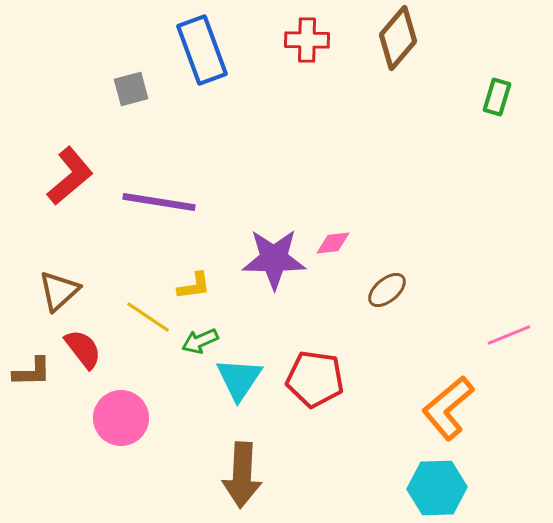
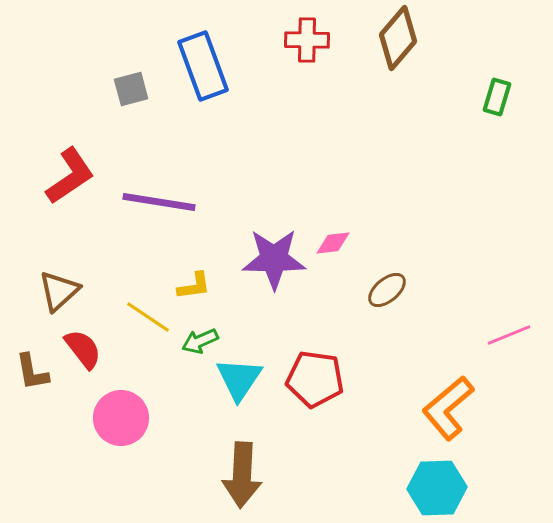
blue rectangle: moved 1 px right, 16 px down
red L-shape: rotated 6 degrees clockwise
brown L-shape: rotated 81 degrees clockwise
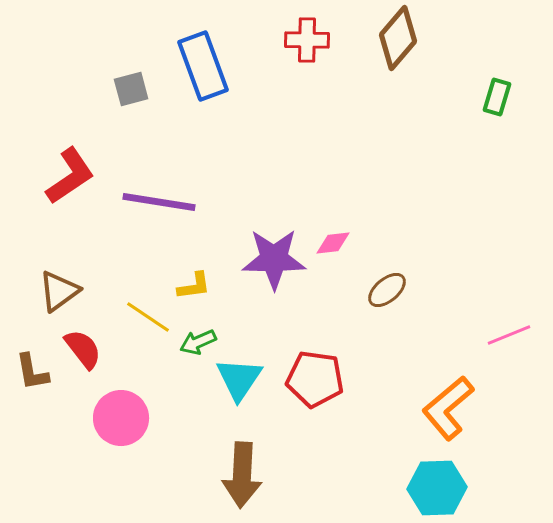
brown triangle: rotated 6 degrees clockwise
green arrow: moved 2 px left, 1 px down
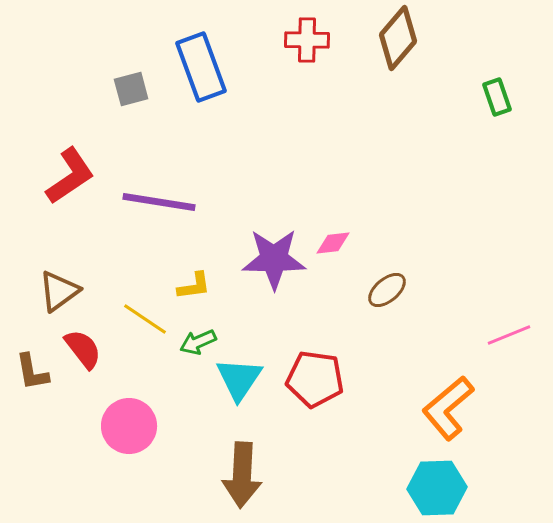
blue rectangle: moved 2 px left, 1 px down
green rectangle: rotated 36 degrees counterclockwise
yellow line: moved 3 px left, 2 px down
pink circle: moved 8 px right, 8 px down
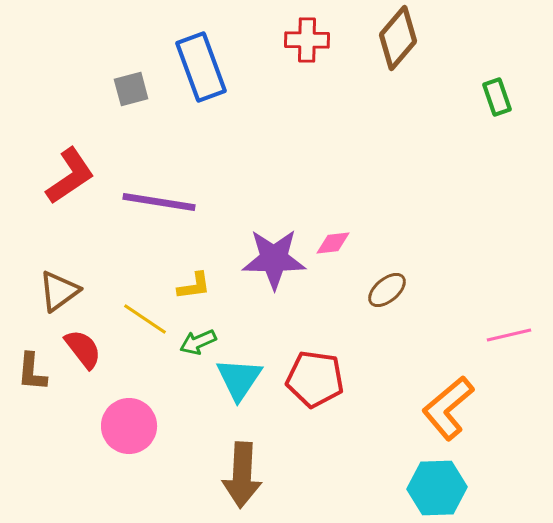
pink line: rotated 9 degrees clockwise
brown L-shape: rotated 15 degrees clockwise
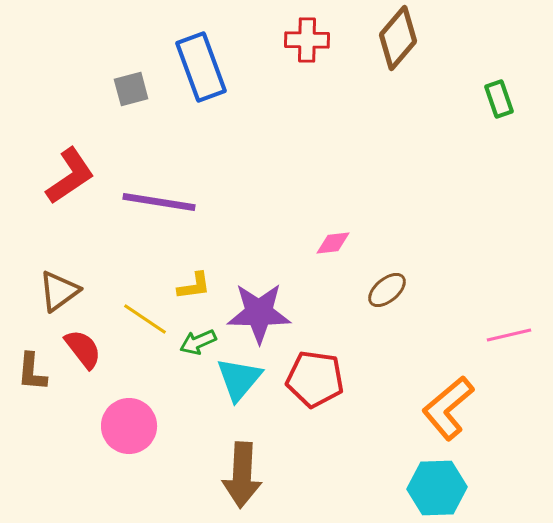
green rectangle: moved 2 px right, 2 px down
purple star: moved 15 px left, 54 px down
cyan triangle: rotated 6 degrees clockwise
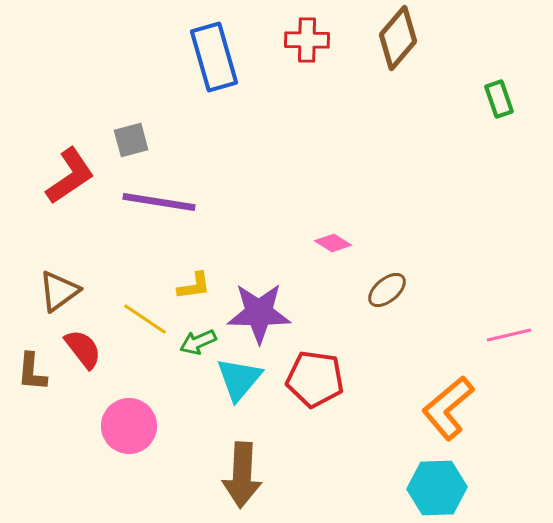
blue rectangle: moved 13 px right, 10 px up; rotated 4 degrees clockwise
gray square: moved 51 px down
pink diamond: rotated 39 degrees clockwise
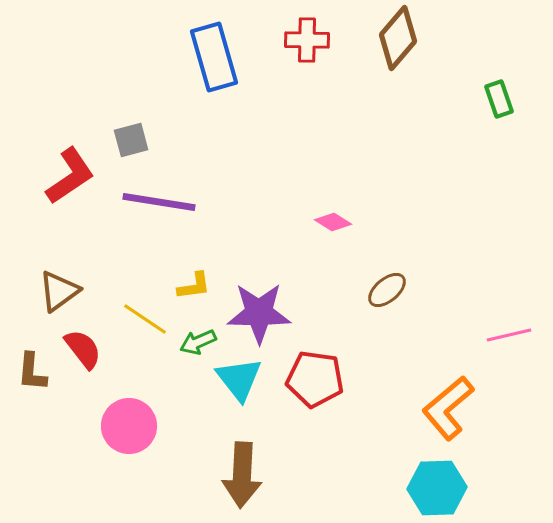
pink diamond: moved 21 px up
cyan triangle: rotated 18 degrees counterclockwise
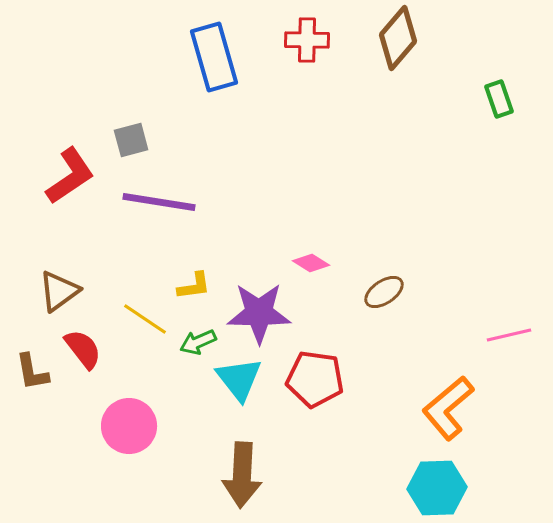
pink diamond: moved 22 px left, 41 px down
brown ellipse: moved 3 px left, 2 px down; rotated 6 degrees clockwise
brown L-shape: rotated 15 degrees counterclockwise
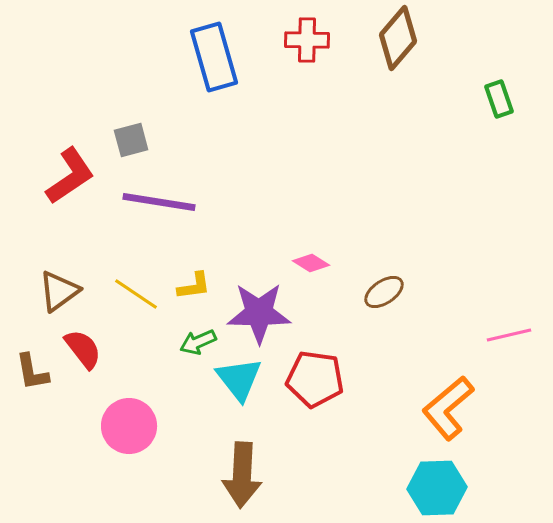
yellow line: moved 9 px left, 25 px up
